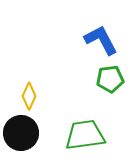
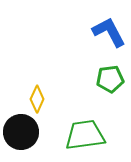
blue L-shape: moved 8 px right, 8 px up
yellow diamond: moved 8 px right, 3 px down
black circle: moved 1 px up
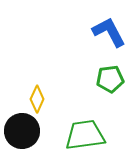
black circle: moved 1 px right, 1 px up
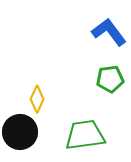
blue L-shape: rotated 9 degrees counterclockwise
black circle: moved 2 px left, 1 px down
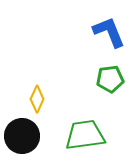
blue L-shape: rotated 15 degrees clockwise
black circle: moved 2 px right, 4 px down
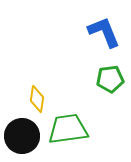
blue L-shape: moved 5 px left
yellow diamond: rotated 16 degrees counterclockwise
green trapezoid: moved 17 px left, 6 px up
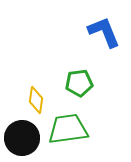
green pentagon: moved 31 px left, 4 px down
yellow diamond: moved 1 px left, 1 px down
black circle: moved 2 px down
